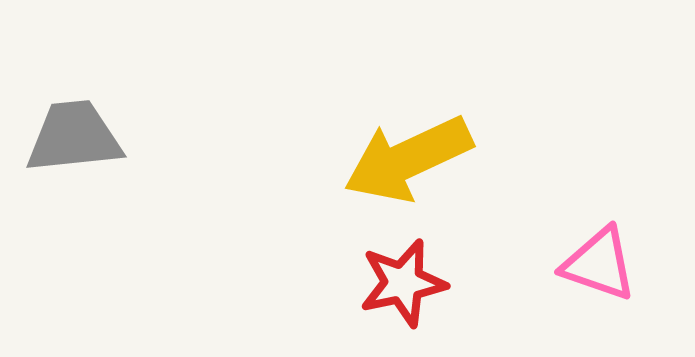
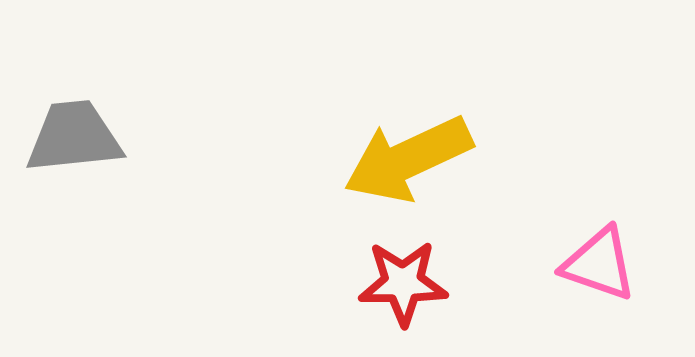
red star: rotated 12 degrees clockwise
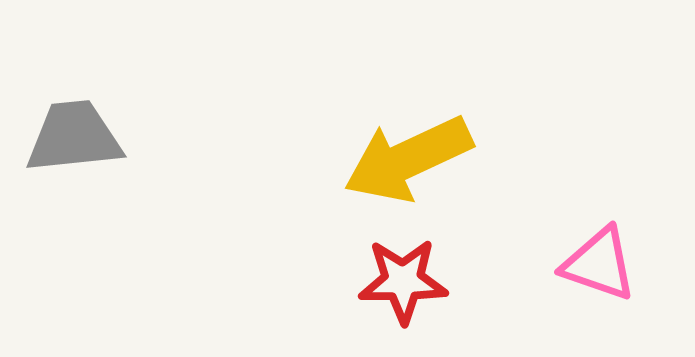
red star: moved 2 px up
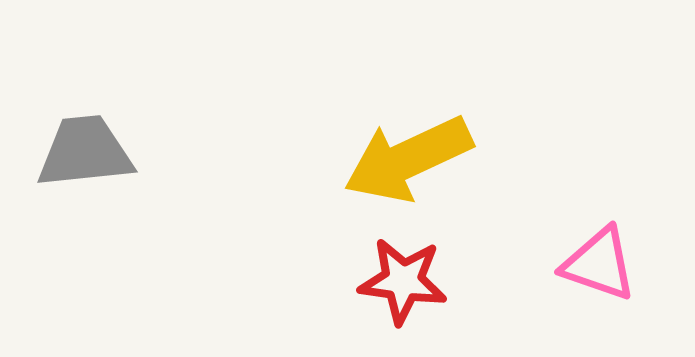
gray trapezoid: moved 11 px right, 15 px down
red star: rotated 8 degrees clockwise
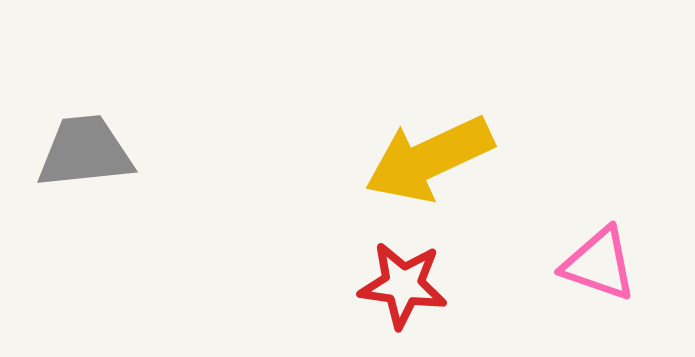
yellow arrow: moved 21 px right
red star: moved 4 px down
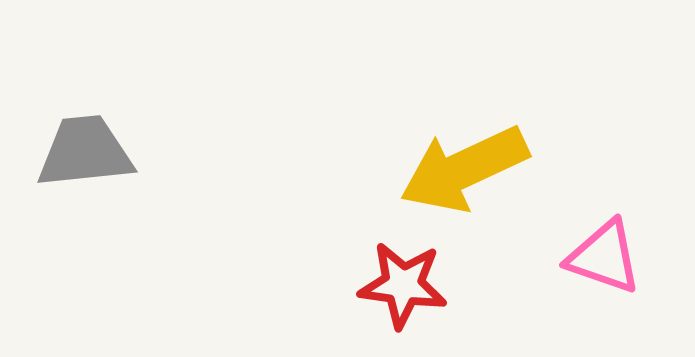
yellow arrow: moved 35 px right, 10 px down
pink triangle: moved 5 px right, 7 px up
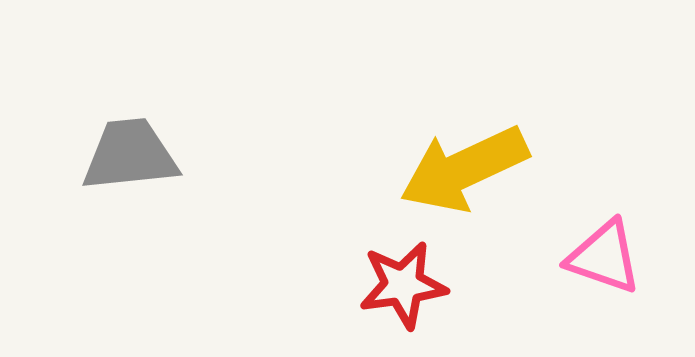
gray trapezoid: moved 45 px right, 3 px down
red star: rotated 16 degrees counterclockwise
